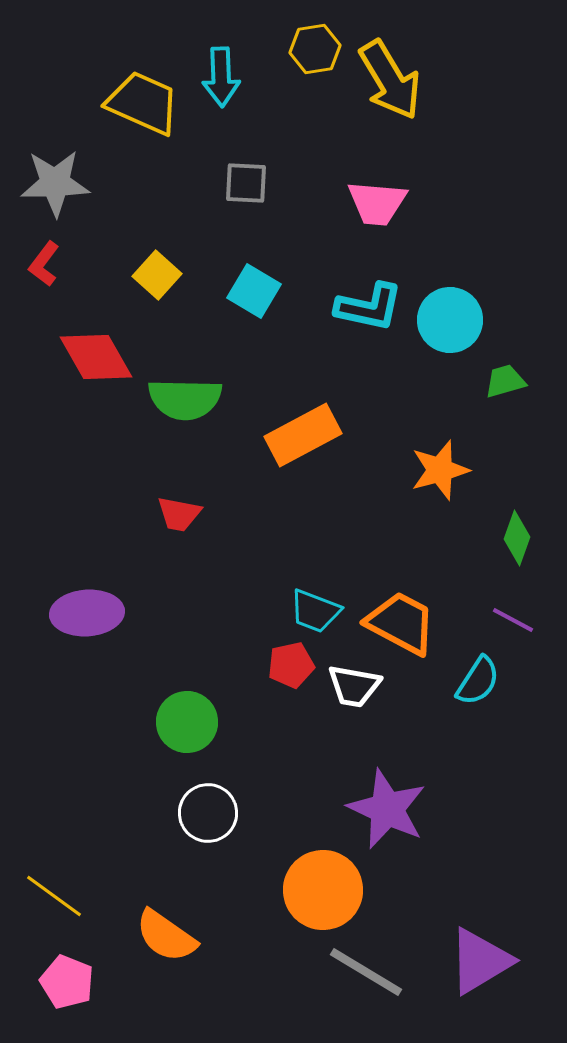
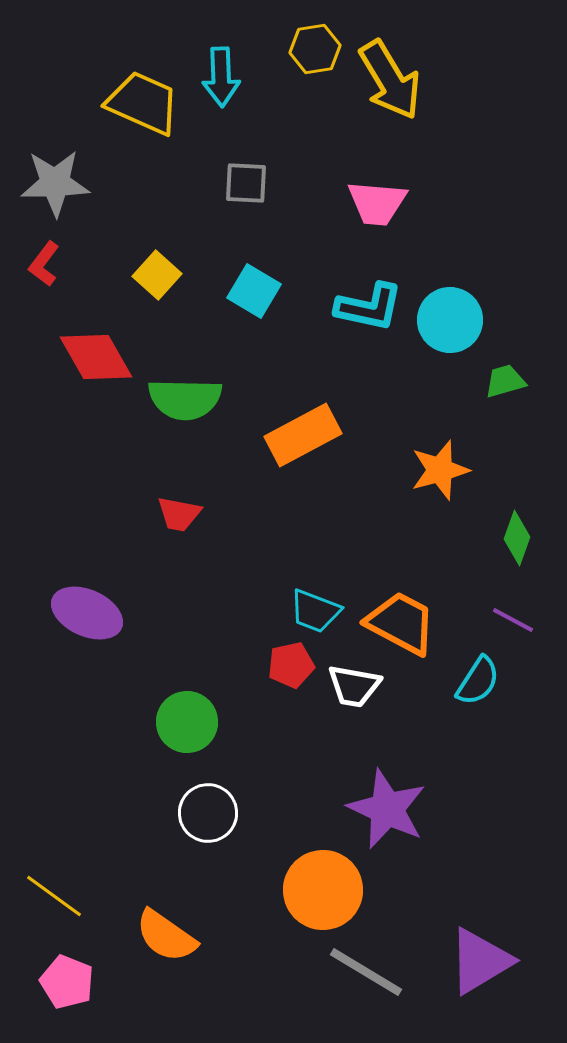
purple ellipse: rotated 28 degrees clockwise
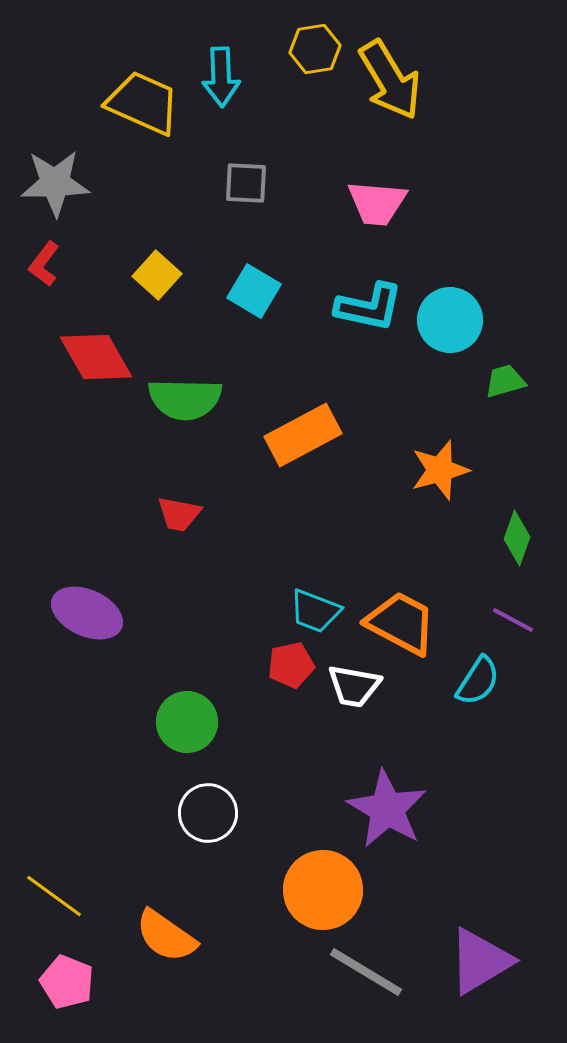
purple star: rotated 6 degrees clockwise
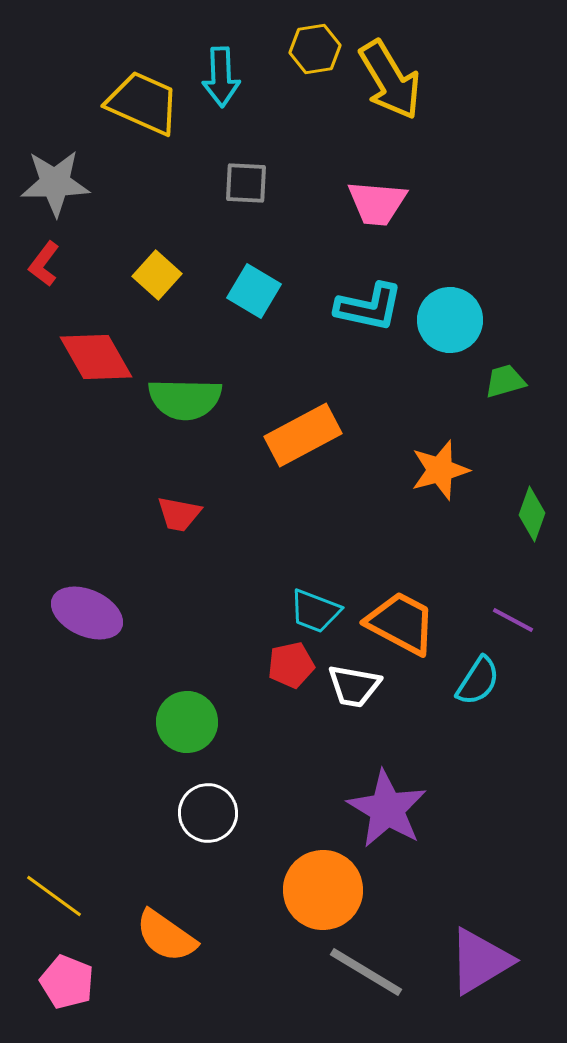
green diamond: moved 15 px right, 24 px up
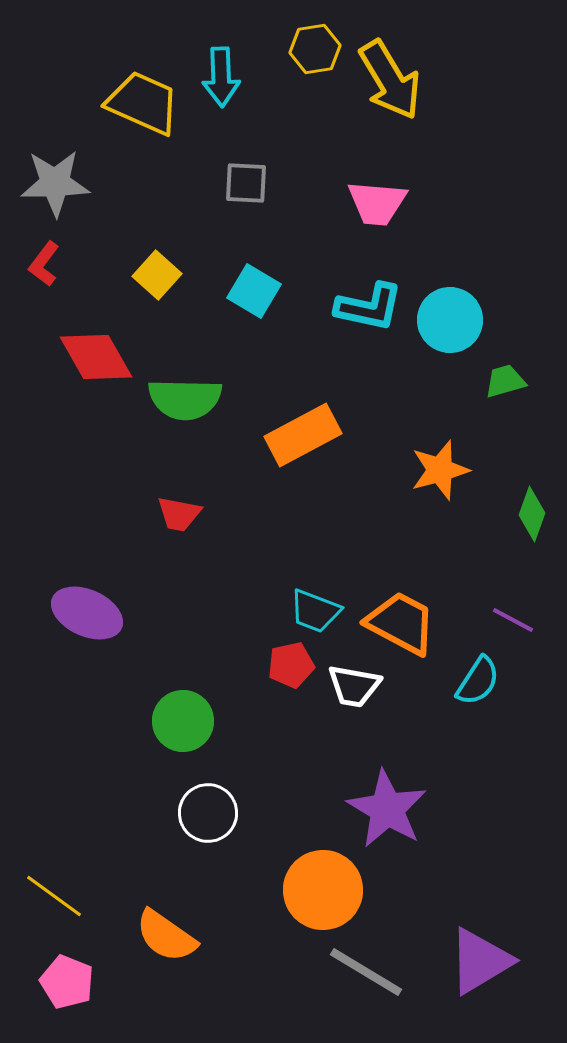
green circle: moved 4 px left, 1 px up
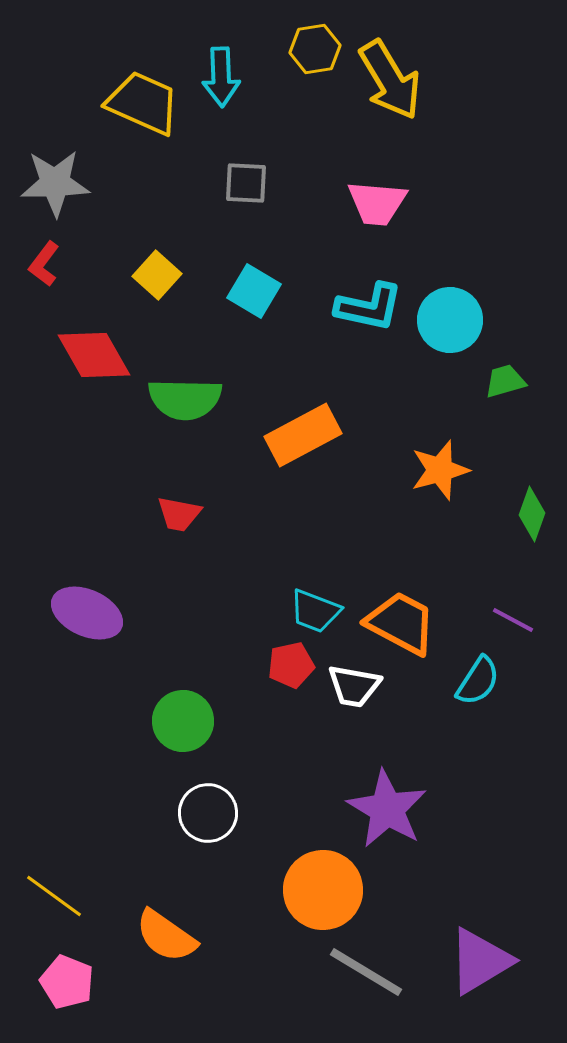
red diamond: moved 2 px left, 2 px up
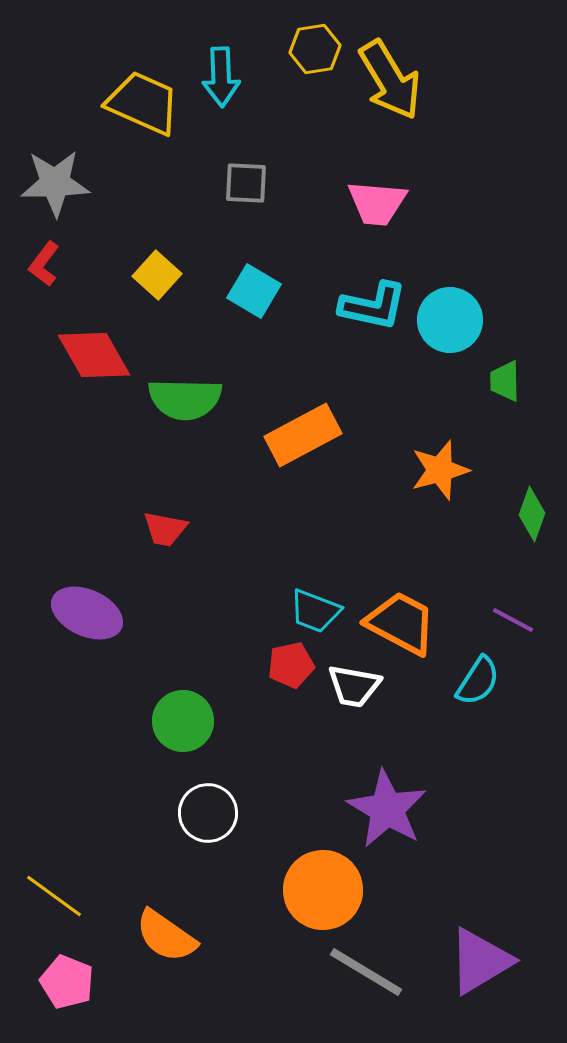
cyan L-shape: moved 4 px right, 1 px up
green trapezoid: rotated 75 degrees counterclockwise
red trapezoid: moved 14 px left, 15 px down
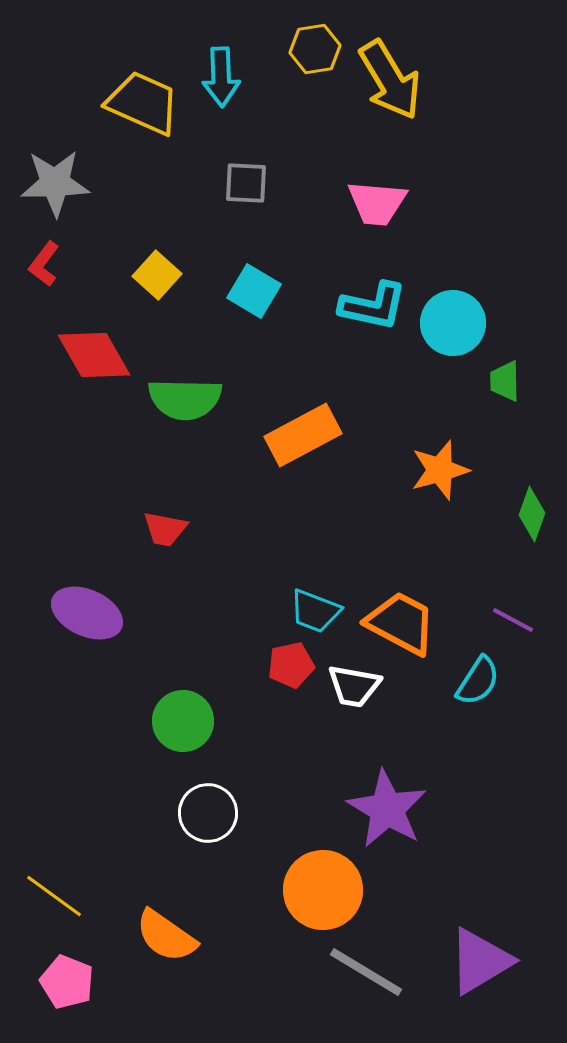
cyan circle: moved 3 px right, 3 px down
